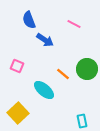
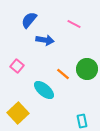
blue semicircle: rotated 60 degrees clockwise
blue arrow: rotated 24 degrees counterclockwise
pink square: rotated 16 degrees clockwise
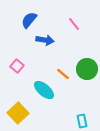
pink line: rotated 24 degrees clockwise
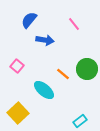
cyan rectangle: moved 2 px left; rotated 64 degrees clockwise
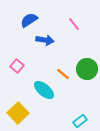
blue semicircle: rotated 18 degrees clockwise
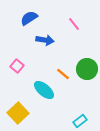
blue semicircle: moved 2 px up
